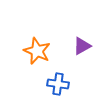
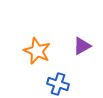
blue cross: rotated 10 degrees clockwise
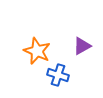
blue cross: moved 9 px up
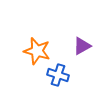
orange star: rotated 8 degrees counterclockwise
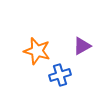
blue cross: moved 2 px right; rotated 35 degrees counterclockwise
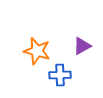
blue cross: rotated 15 degrees clockwise
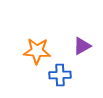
orange star: rotated 12 degrees counterclockwise
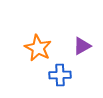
orange star: moved 1 px right, 3 px up; rotated 24 degrees clockwise
